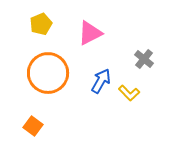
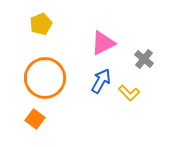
pink triangle: moved 13 px right, 10 px down
orange circle: moved 3 px left, 5 px down
orange square: moved 2 px right, 7 px up
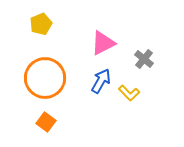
orange square: moved 11 px right, 3 px down
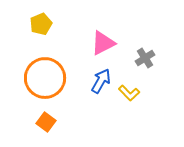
gray cross: moved 1 px right, 1 px up; rotated 18 degrees clockwise
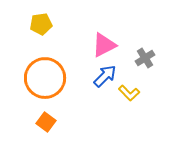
yellow pentagon: rotated 15 degrees clockwise
pink triangle: moved 1 px right, 2 px down
blue arrow: moved 4 px right, 5 px up; rotated 15 degrees clockwise
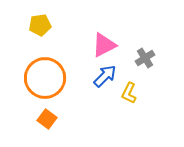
yellow pentagon: moved 1 px left, 1 px down
yellow L-shape: rotated 70 degrees clockwise
orange square: moved 1 px right, 3 px up
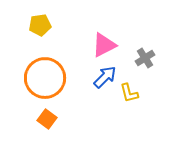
blue arrow: moved 1 px down
yellow L-shape: rotated 40 degrees counterclockwise
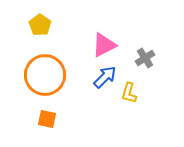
yellow pentagon: rotated 30 degrees counterclockwise
orange circle: moved 3 px up
yellow L-shape: rotated 30 degrees clockwise
orange square: rotated 24 degrees counterclockwise
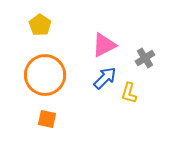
blue arrow: moved 1 px down
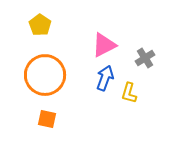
blue arrow: rotated 25 degrees counterclockwise
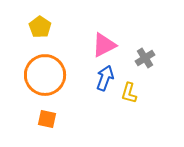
yellow pentagon: moved 2 px down
